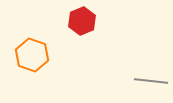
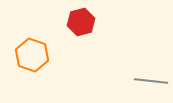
red hexagon: moved 1 px left, 1 px down; rotated 8 degrees clockwise
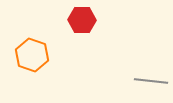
red hexagon: moved 1 px right, 2 px up; rotated 16 degrees clockwise
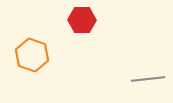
gray line: moved 3 px left, 2 px up; rotated 12 degrees counterclockwise
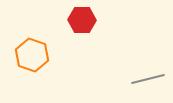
gray line: rotated 8 degrees counterclockwise
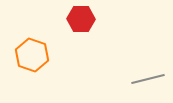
red hexagon: moved 1 px left, 1 px up
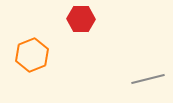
orange hexagon: rotated 20 degrees clockwise
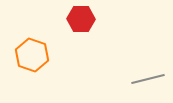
orange hexagon: rotated 20 degrees counterclockwise
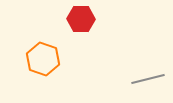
orange hexagon: moved 11 px right, 4 px down
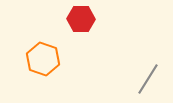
gray line: rotated 44 degrees counterclockwise
